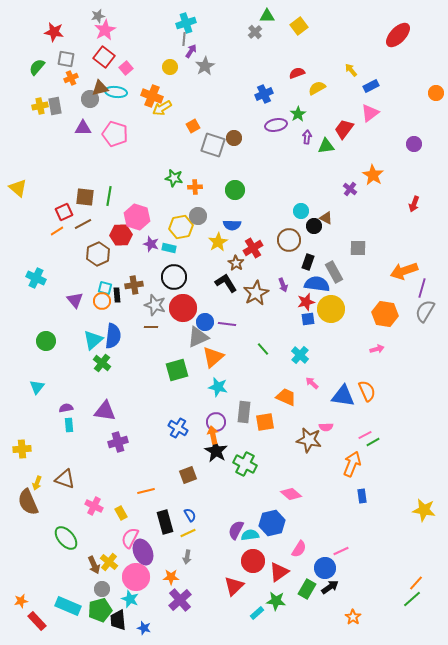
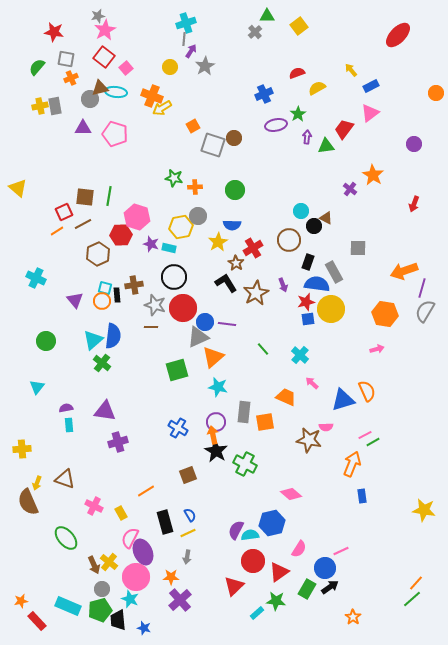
blue triangle at (343, 396): moved 4 px down; rotated 25 degrees counterclockwise
orange line at (146, 491): rotated 18 degrees counterclockwise
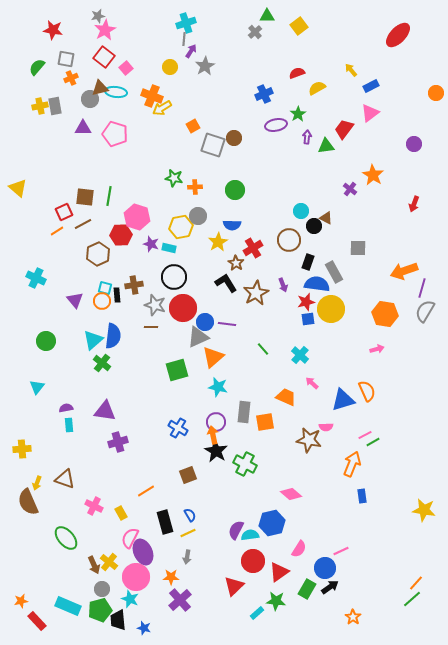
red star at (54, 32): moved 1 px left, 2 px up
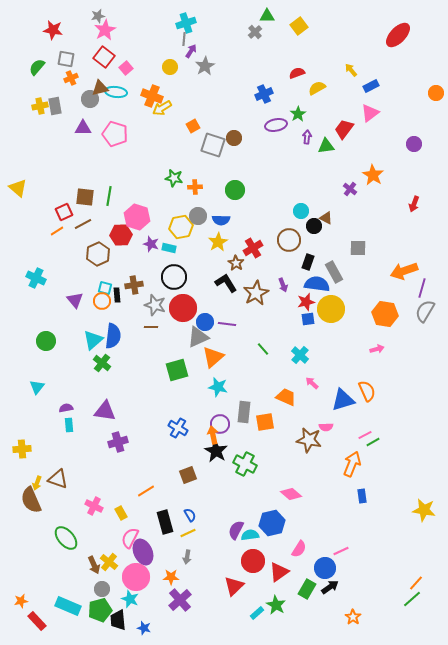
blue semicircle at (232, 225): moved 11 px left, 5 px up
purple circle at (216, 422): moved 4 px right, 2 px down
brown triangle at (65, 479): moved 7 px left
brown semicircle at (28, 502): moved 3 px right, 2 px up
green star at (276, 601): moved 4 px down; rotated 24 degrees clockwise
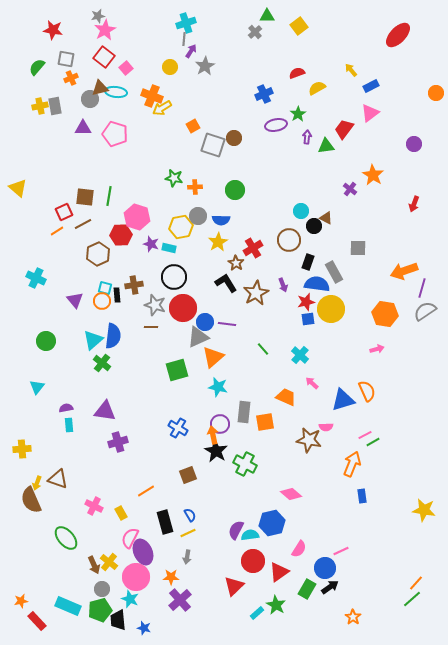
gray semicircle at (425, 311): rotated 25 degrees clockwise
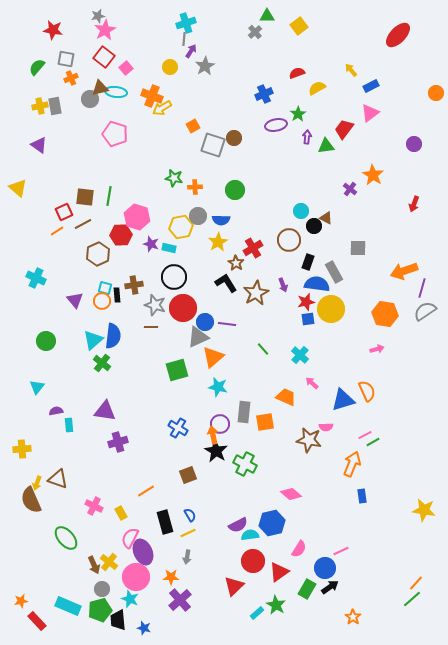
purple triangle at (83, 128): moved 44 px left, 17 px down; rotated 36 degrees clockwise
purple semicircle at (66, 408): moved 10 px left, 3 px down
purple semicircle at (236, 530): moved 2 px right, 5 px up; rotated 144 degrees counterclockwise
